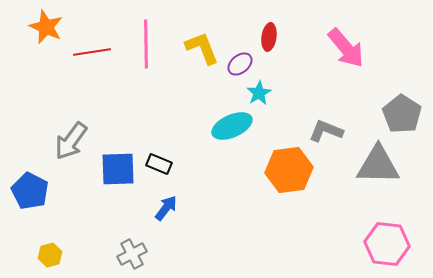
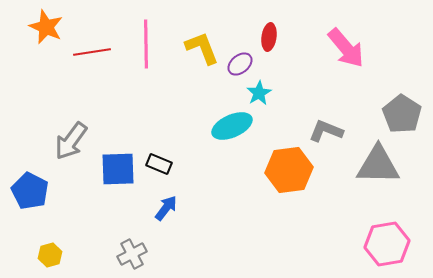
pink hexagon: rotated 15 degrees counterclockwise
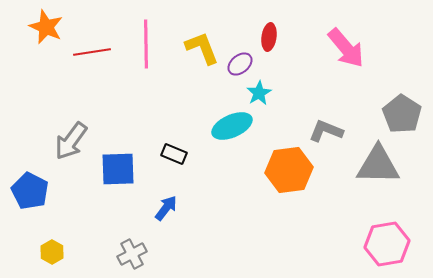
black rectangle: moved 15 px right, 10 px up
yellow hexagon: moved 2 px right, 3 px up; rotated 15 degrees counterclockwise
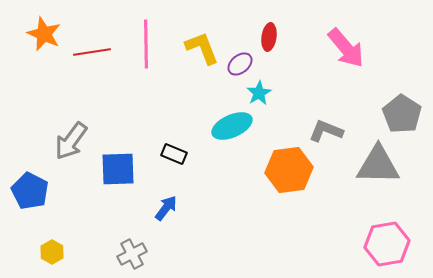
orange star: moved 2 px left, 7 px down
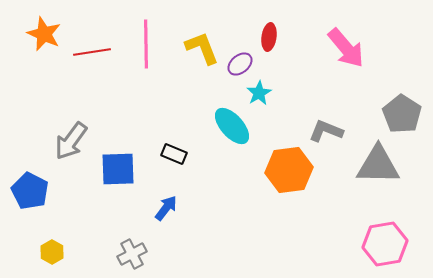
cyan ellipse: rotated 72 degrees clockwise
pink hexagon: moved 2 px left
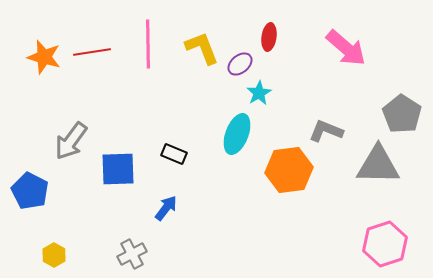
orange star: moved 23 px down; rotated 8 degrees counterclockwise
pink line: moved 2 px right
pink arrow: rotated 9 degrees counterclockwise
cyan ellipse: moved 5 px right, 8 px down; rotated 63 degrees clockwise
pink hexagon: rotated 9 degrees counterclockwise
yellow hexagon: moved 2 px right, 3 px down
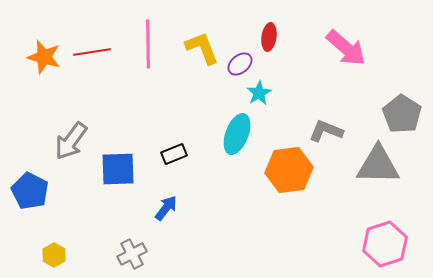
black rectangle: rotated 45 degrees counterclockwise
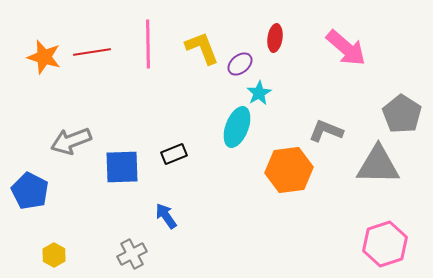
red ellipse: moved 6 px right, 1 px down
cyan ellipse: moved 7 px up
gray arrow: rotated 33 degrees clockwise
blue square: moved 4 px right, 2 px up
blue arrow: moved 8 px down; rotated 72 degrees counterclockwise
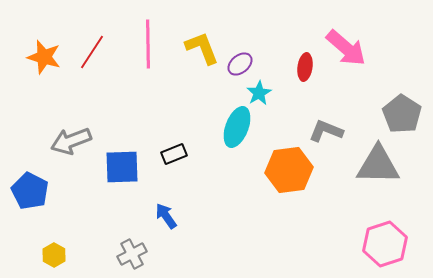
red ellipse: moved 30 px right, 29 px down
red line: rotated 48 degrees counterclockwise
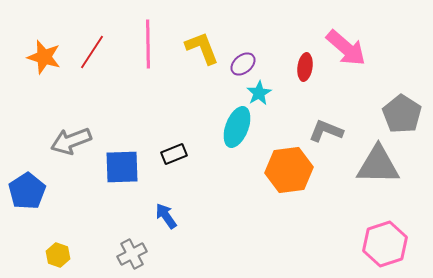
purple ellipse: moved 3 px right
blue pentagon: moved 3 px left; rotated 12 degrees clockwise
yellow hexagon: moved 4 px right; rotated 10 degrees counterclockwise
